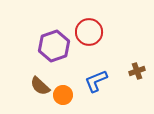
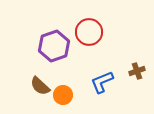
blue L-shape: moved 6 px right, 1 px down
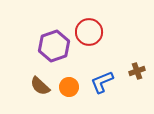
orange circle: moved 6 px right, 8 px up
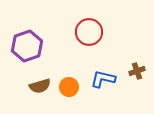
purple hexagon: moved 27 px left
blue L-shape: moved 1 px right, 3 px up; rotated 35 degrees clockwise
brown semicircle: rotated 60 degrees counterclockwise
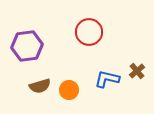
purple hexagon: rotated 12 degrees clockwise
brown cross: rotated 21 degrees counterclockwise
blue L-shape: moved 4 px right
orange circle: moved 3 px down
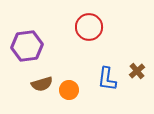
red circle: moved 5 px up
blue L-shape: rotated 95 degrees counterclockwise
brown semicircle: moved 2 px right, 2 px up
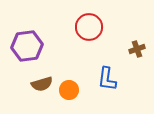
brown cross: moved 22 px up; rotated 21 degrees clockwise
